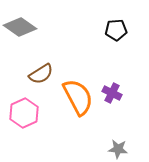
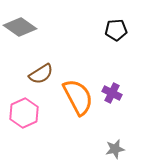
gray star: moved 3 px left; rotated 18 degrees counterclockwise
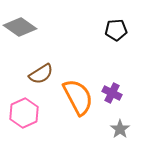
gray star: moved 5 px right, 20 px up; rotated 24 degrees counterclockwise
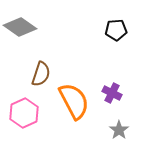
brown semicircle: rotated 40 degrees counterclockwise
orange semicircle: moved 4 px left, 4 px down
gray star: moved 1 px left, 1 px down
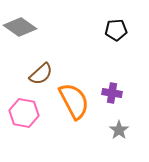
brown semicircle: rotated 30 degrees clockwise
purple cross: rotated 18 degrees counterclockwise
pink hexagon: rotated 24 degrees counterclockwise
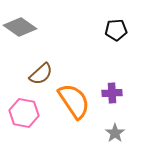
purple cross: rotated 12 degrees counterclockwise
orange semicircle: rotated 6 degrees counterclockwise
gray star: moved 4 px left, 3 px down
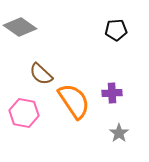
brown semicircle: rotated 85 degrees clockwise
gray star: moved 4 px right
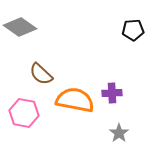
black pentagon: moved 17 px right
orange semicircle: moved 1 px right, 1 px up; rotated 45 degrees counterclockwise
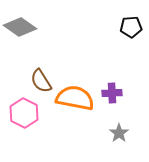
black pentagon: moved 2 px left, 3 px up
brown semicircle: moved 7 px down; rotated 15 degrees clockwise
orange semicircle: moved 2 px up
pink hexagon: rotated 16 degrees clockwise
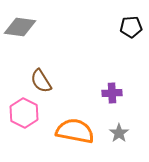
gray diamond: rotated 28 degrees counterclockwise
orange semicircle: moved 33 px down
